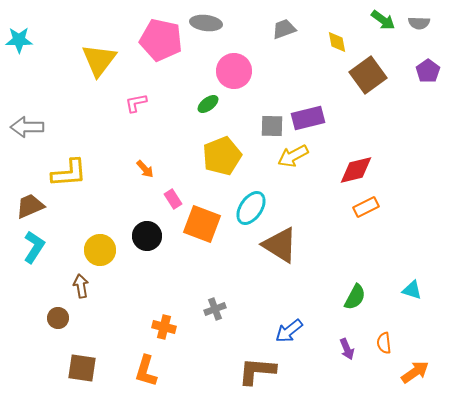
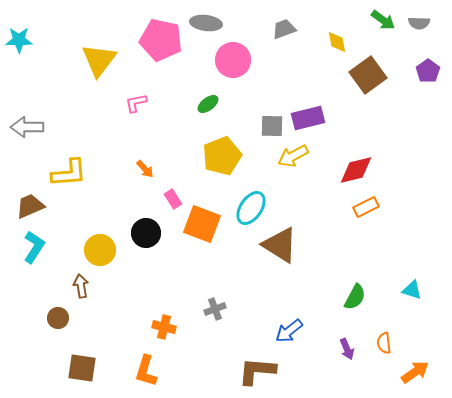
pink circle at (234, 71): moved 1 px left, 11 px up
black circle at (147, 236): moved 1 px left, 3 px up
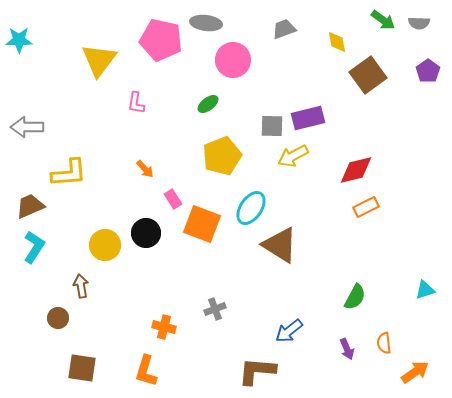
pink L-shape at (136, 103): rotated 70 degrees counterclockwise
yellow circle at (100, 250): moved 5 px right, 5 px up
cyan triangle at (412, 290): moved 13 px right; rotated 35 degrees counterclockwise
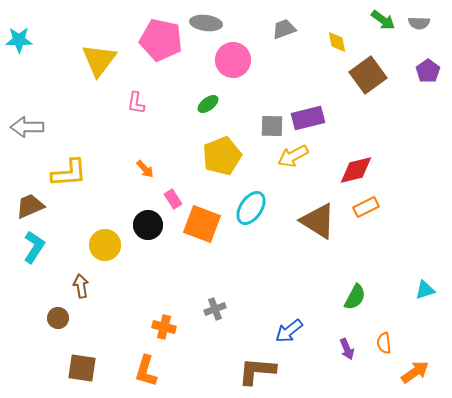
black circle at (146, 233): moved 2 px right, 8 px up
brown triangle at (280, 245): moved 38 px right, 24 px up
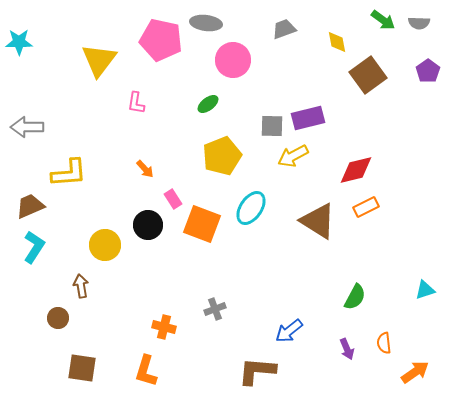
cyan star at (19, 40): moved 2 px down
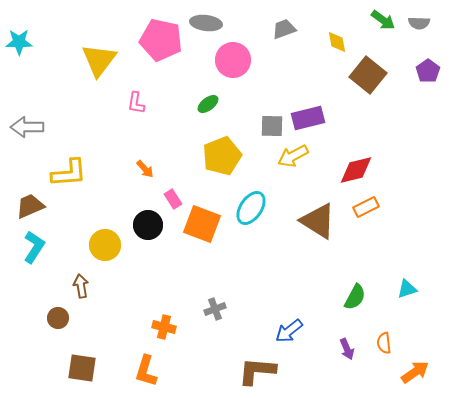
brown square at (368, 75): rotated 15 degrees counterclockwise
cyan triangle at (425, 290): moved 18 px left, 1 px up
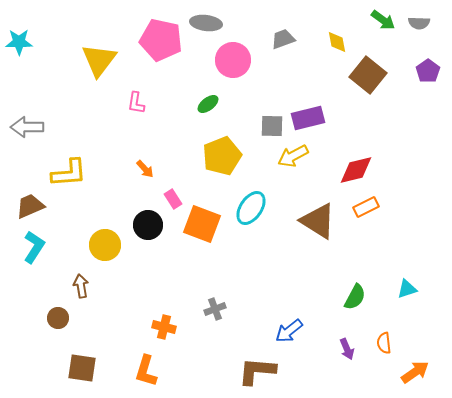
gray trapezoid at (284, 29): moved 1 px left, 10 px down
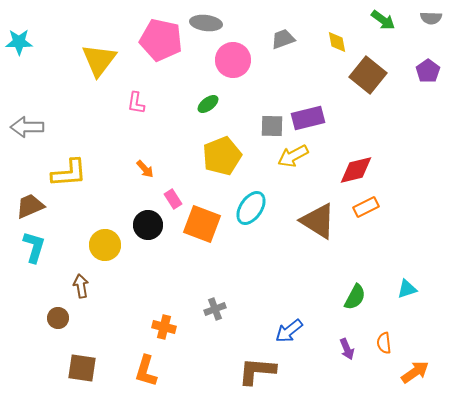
gray semicircle at (419, 23): moved 12 px right, 5 px up
cyan L-shape at (34, 247): rotated 16 degrees counterclockwise
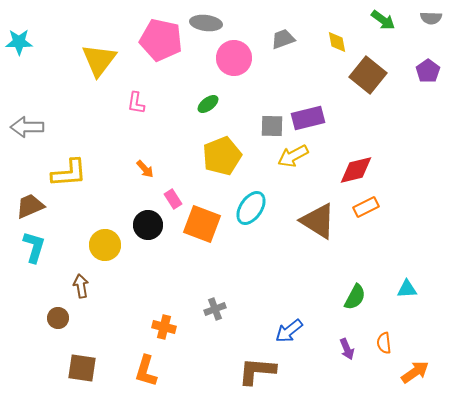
pink circle at (233, 60): moved 1 px right, 2 px up
cyan triangle at (407, 289): rotated 15 degrees clockwise
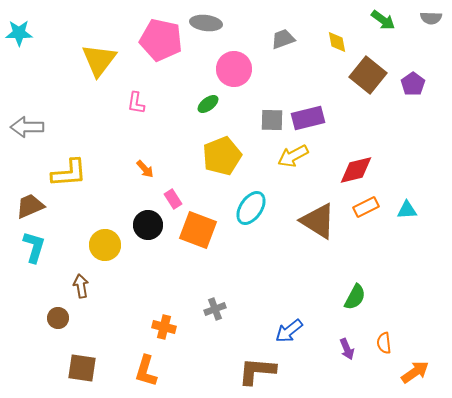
cyan star at (19, 42): moved 9 px up
pink circle at (234, 58): moved 11 px down
purple pentagon at (428, 71): moved 15 px left, 13 px down
gray square at (272, 126): moved 6 px up
orange square at (202, 224): moved 4 px left, 6 px down
cyan triangle at (407, 289): moved 79 px up
